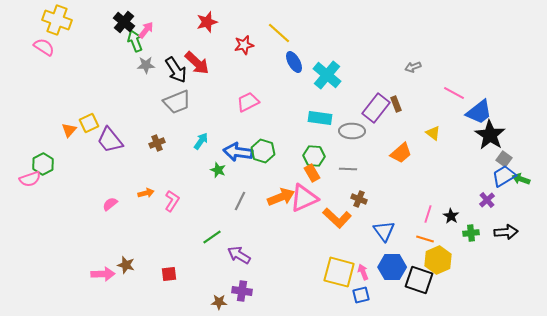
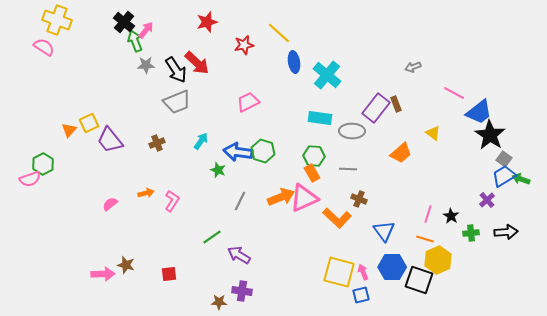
blue ellipse at (294, 62): rotated 20 degrees clockwise
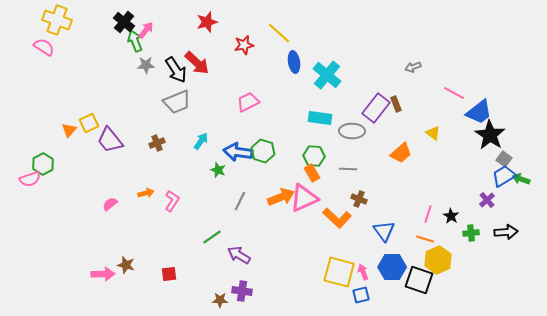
brown star at (219, 302): moved 1 px right, 2 px up
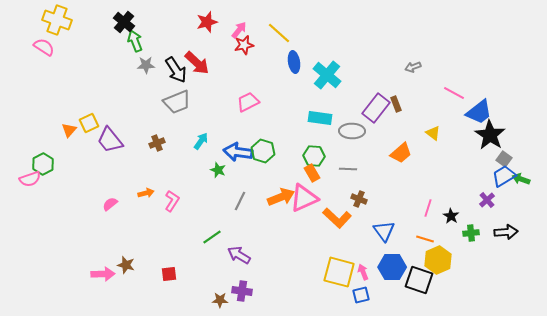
pink arrow at (146, 30): moved 93 px right
pink line at (428, 214): moved 6 px up
